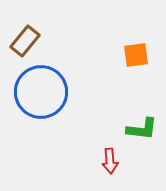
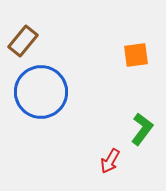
brown rectangle: moved 2 px left
green L-shape: rotated 60 degrees counterclockwise
red arrow: rotated 35 degrees clockwise
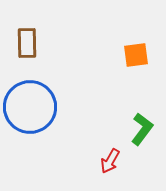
brown rectangle: moved 4 px right, 2 px down; rotated 40 degrees counterclockwise
blue circle: moved 11 px left, 15 px down
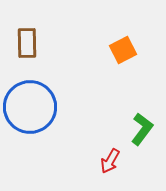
orange square: moved 13 px left, 5 px up; rotated 20 degrees counterclockwise
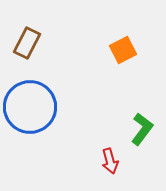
brown rectangle: rotated 28 degrees clockwise
red arrow: rotated 45 degrees counterclockwise
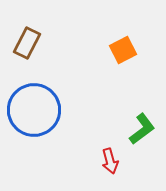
blue circle: moved 4 px right, 3 px down
green L-shape: rotated 16 degrees clockwise
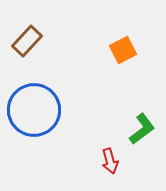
brown rectangle: moved 2 px up; rotated 16 degrees clockwise
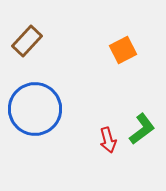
blue circle: moved 1 px right, 1 px up
red arrow: moved 2 px left, 21 px up
